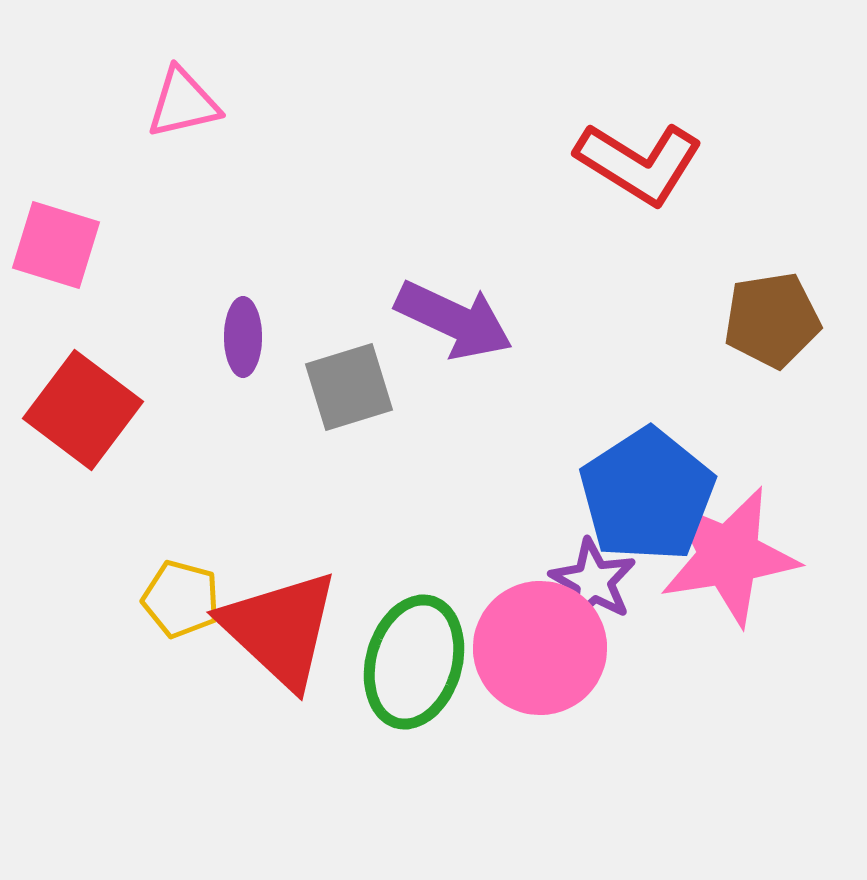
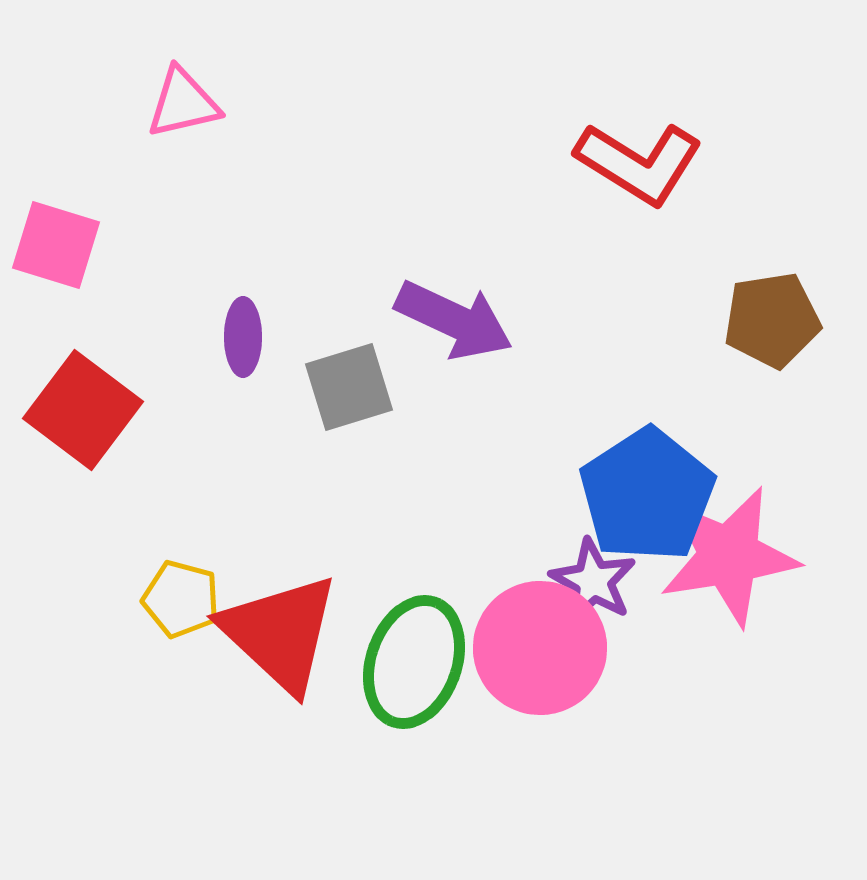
red triangle: moved 4 px down
green ellipse: rotated 3 degrees clockwise
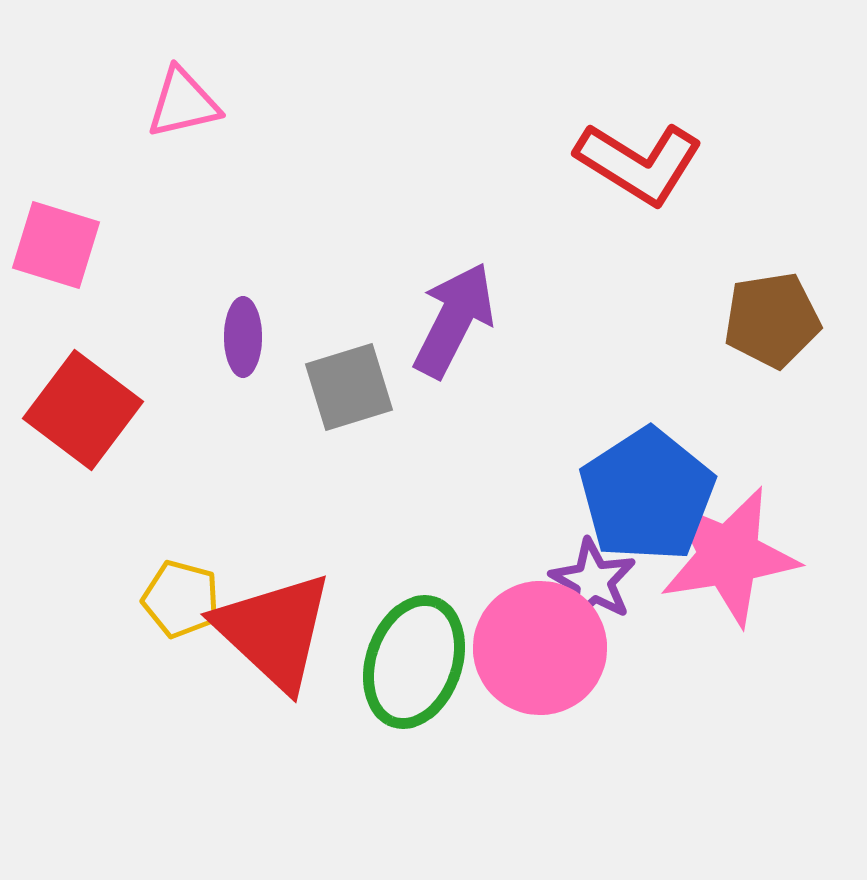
purple arrow: rotated 88 degrees counterclockwise
red triangle: moved 6 px left, 2 px up
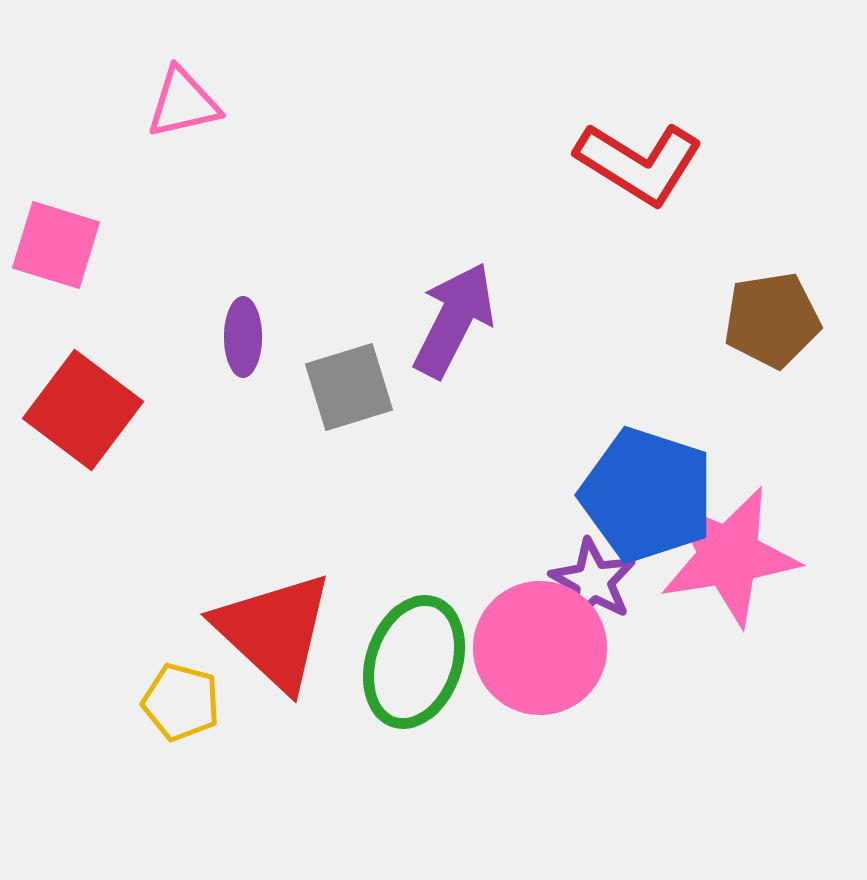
blue pentagon: rotated 21 degrees counterclockwise
yellow pentagon: moved 103 px down
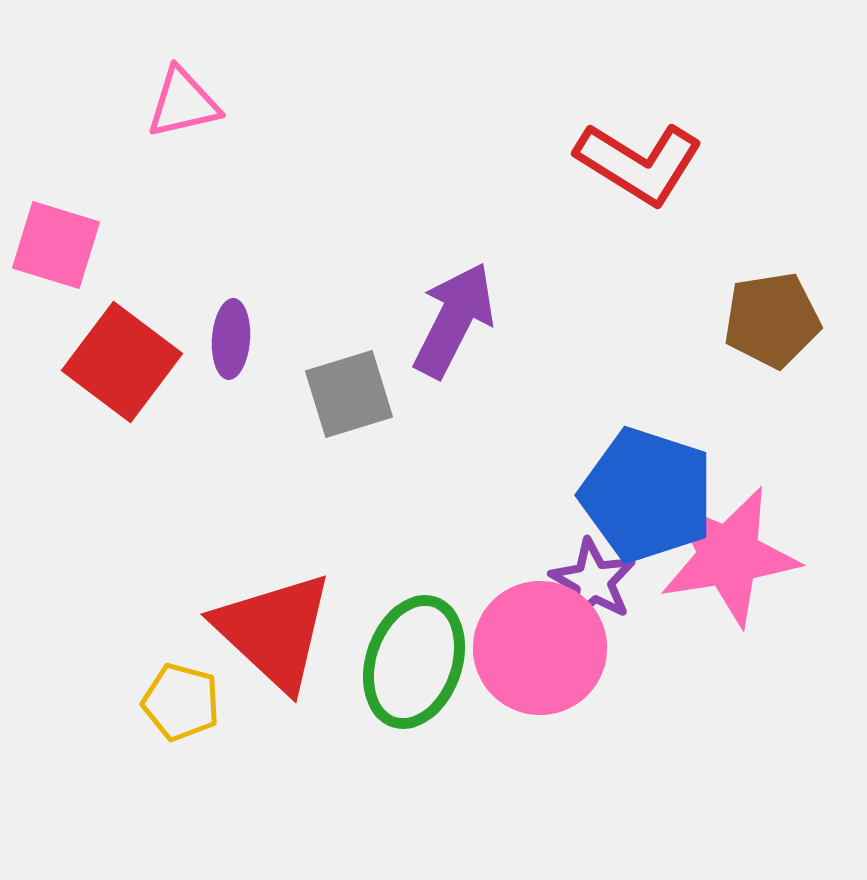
purple ellipse: moved 12 px left, 2 px down; rotated 4 degrees clockwise
gray square: moved 7 px down
red square: moved 39 px right, 48 px up
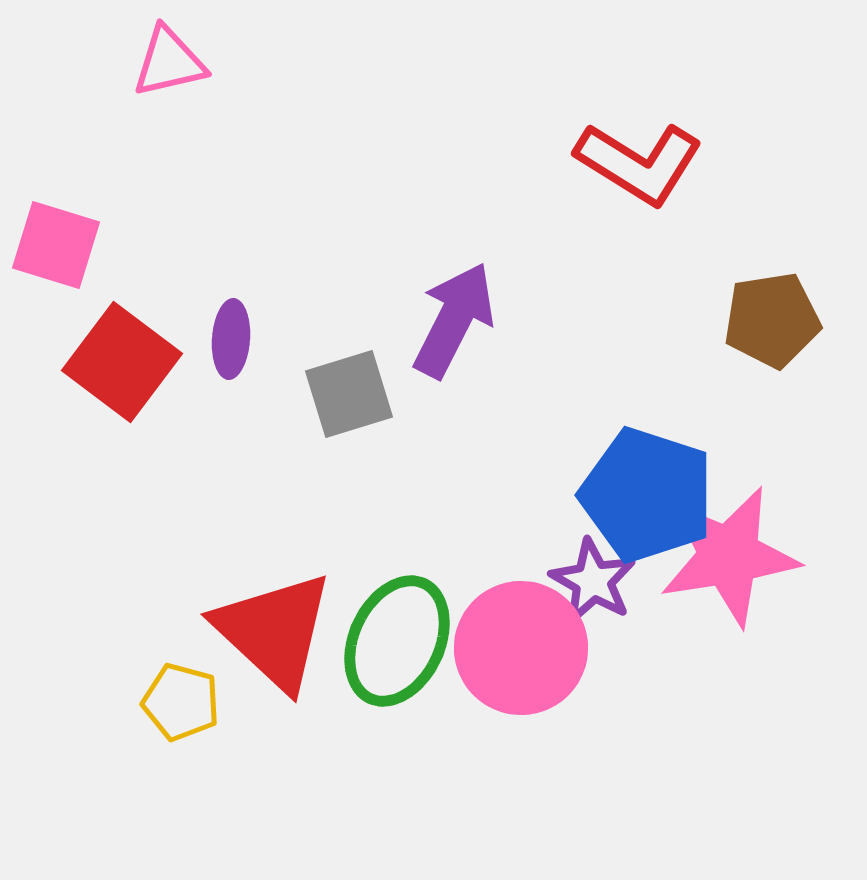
pink triangle: moved 14 px left, 41 px up
pink circle: moved 19 px left
green ellipse: moved 17 px left, 21 px up; rotated 6 degrees clockwise
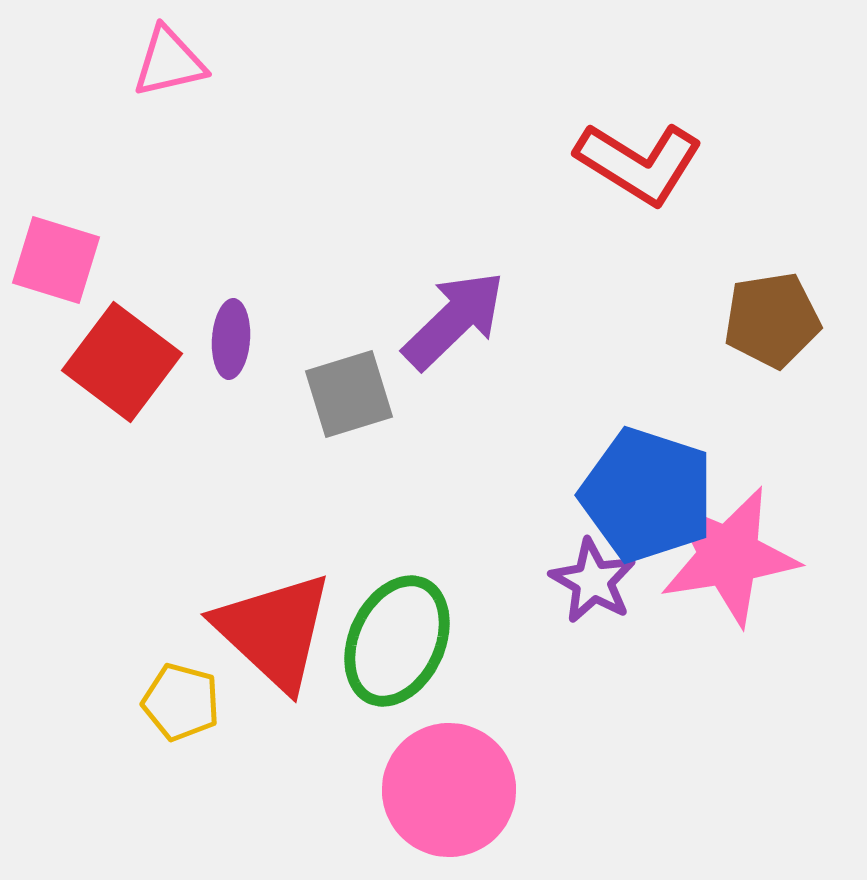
pink square: moved 15 px down
purple arrow: rotated 19 degrees clockwise
pink circle: moved 72 px left, 142 px down
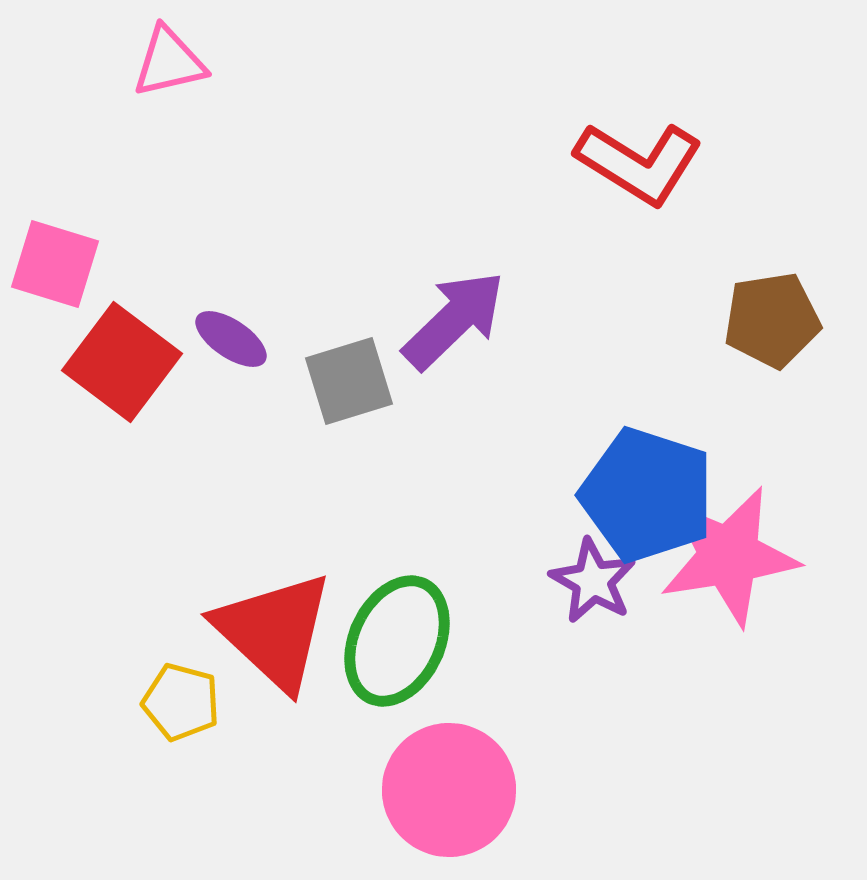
pink square: moved 1 px left, 4 px down
purple ellipse: rotated 60 degrees counterclockwise
gray square: moved 13 px up
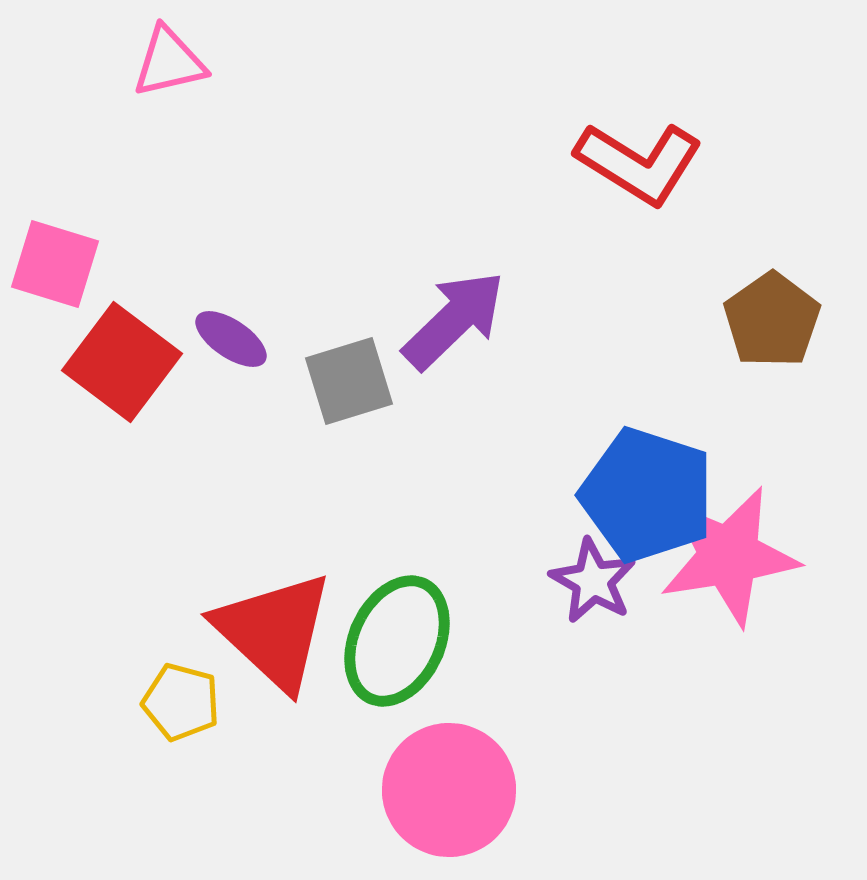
brown pentagon: rotated 26 degrees counterclockwise
